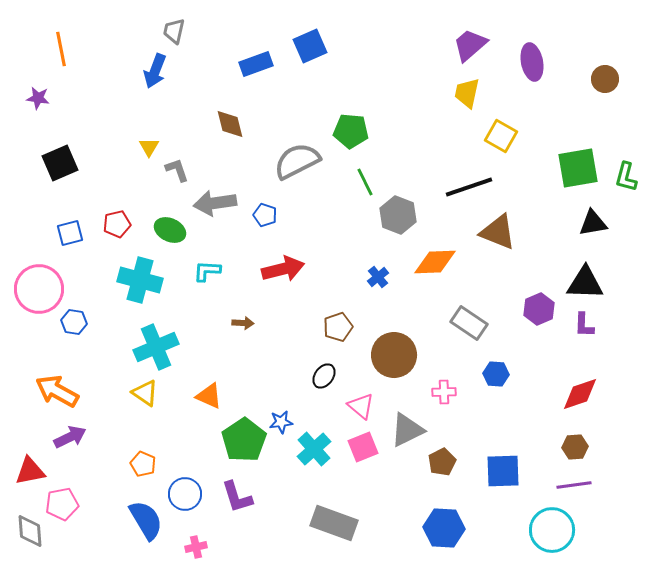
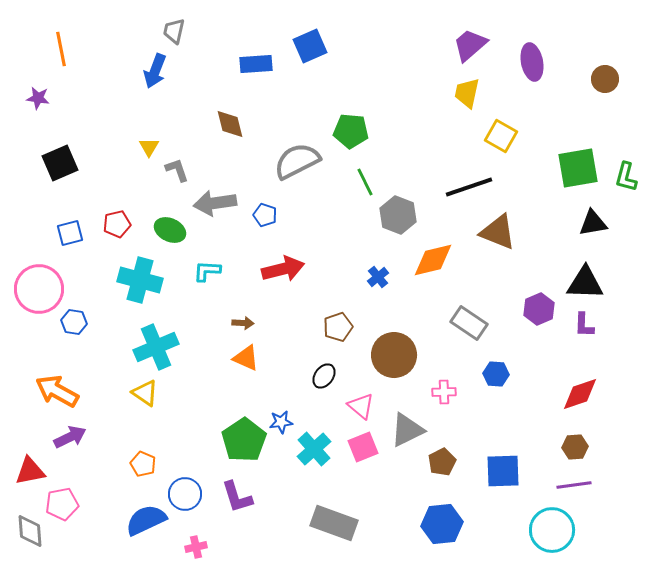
blue rectangle at (256, 64): rotated 16 degrees clockwise
orange diamond at (435, 262): moved 2 px left, 2 px up; rotated 12 degrees counterclockwise
orange triangle at (209, 396): moved 37 px right, 38 px up
blue semicircle at (146, 520): rotated 84 degrees counterclockwise
blue hexagon at (444, 528): moved 2 px left, 4 px up; rotated 9 degrees counterclockwise
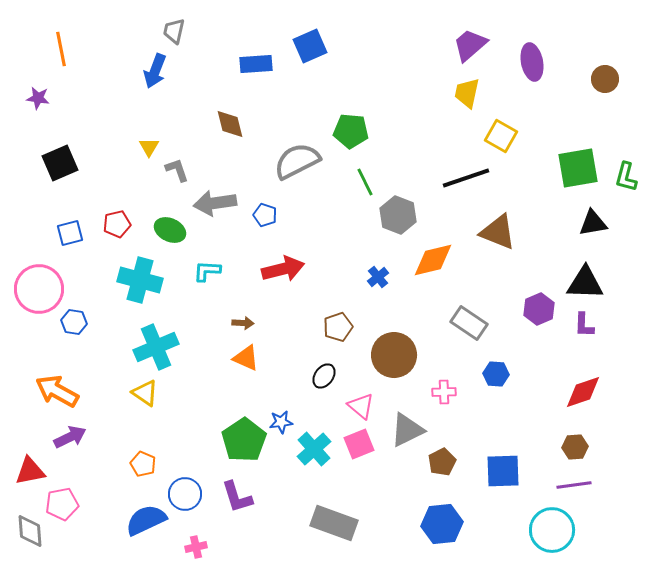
black line at (469, 187): moved 3 px left, 9 px up
red diamond at (580, 394): moved 3 px right, 2 px up
pink square at (363, 447): moved 4 px left, 3 px up
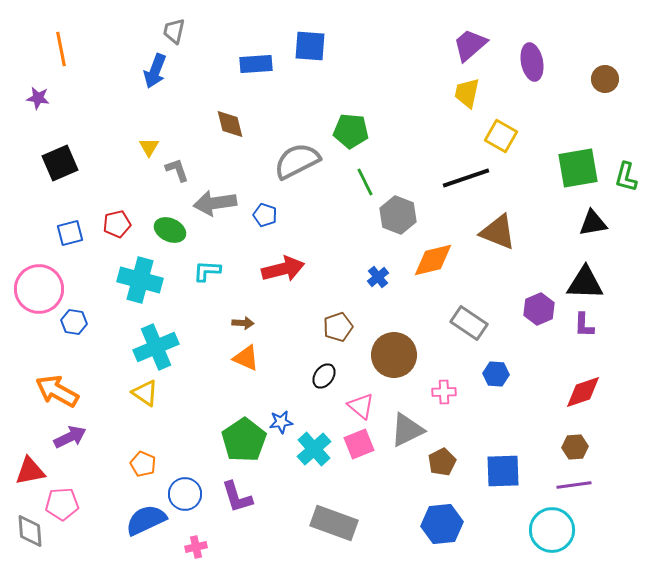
blue square at (310, 46): rotated 28 degrees clockwise
pink pentagon at (62, 504): rotated 8 degrees clockwise
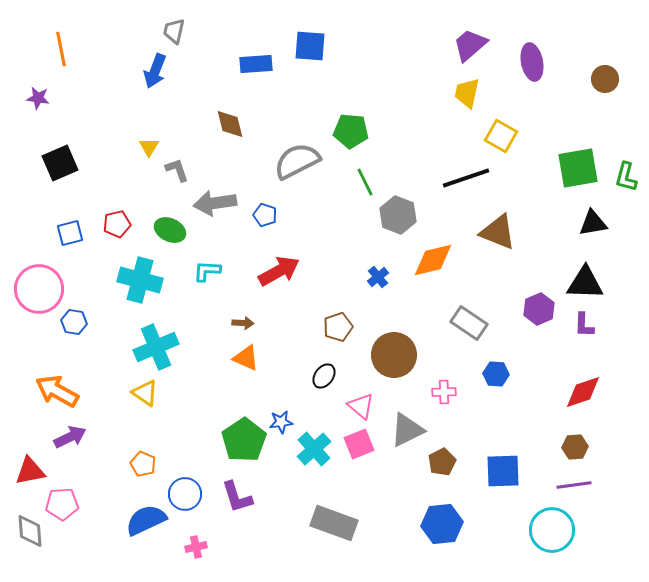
red arrow at (283, 269): moved 4 px left, 2 px down; rotated 15 degrees counterclockwise
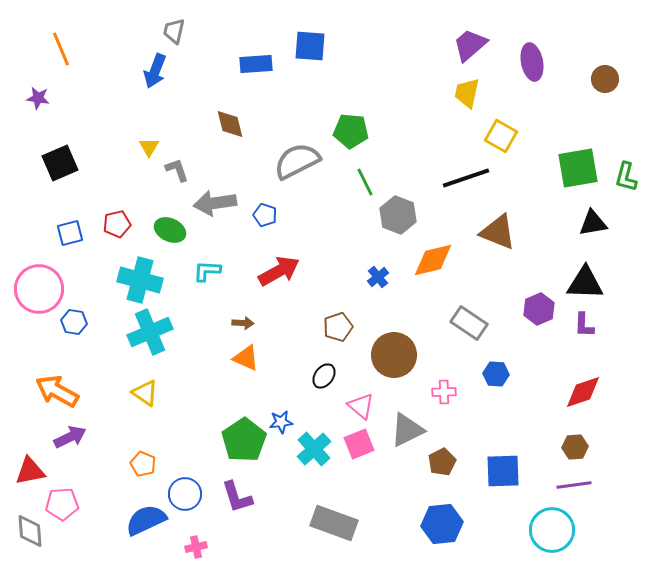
orange line at (61, 49): rotated 12 degrees counterclockwise
cyan cross at (156, 347): moved 6 px left, 15 px up
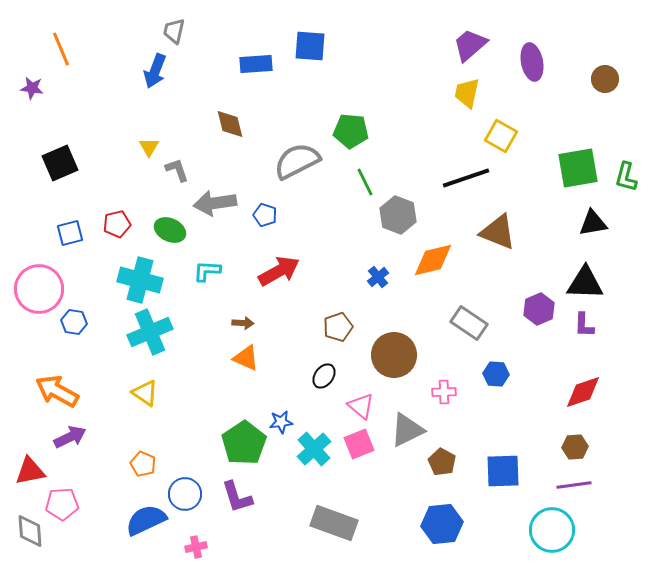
purple star at (38, 98): moved 6 px left, 10 px up
green pentagon at (244, 440): moved 3 px down
brown pentagon at (442, 462): rotated 16 degrees counterclockwise
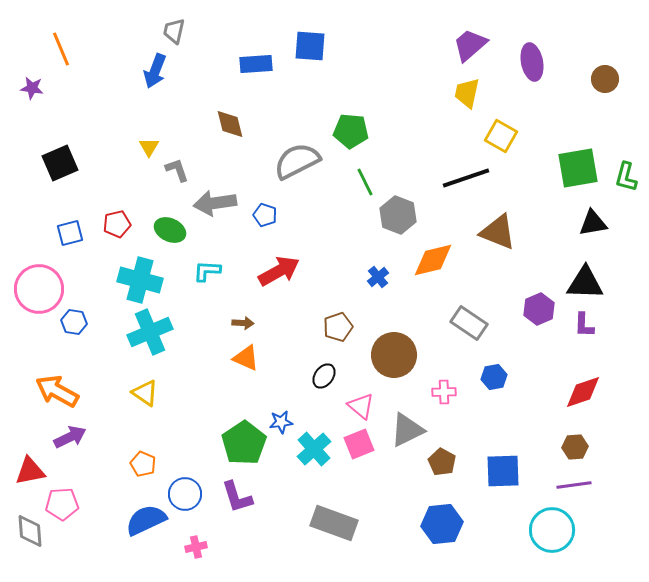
blue hexagon at (496, 374): moved 2 px left, 3 px down; rotated 15 degrees counterclockwise
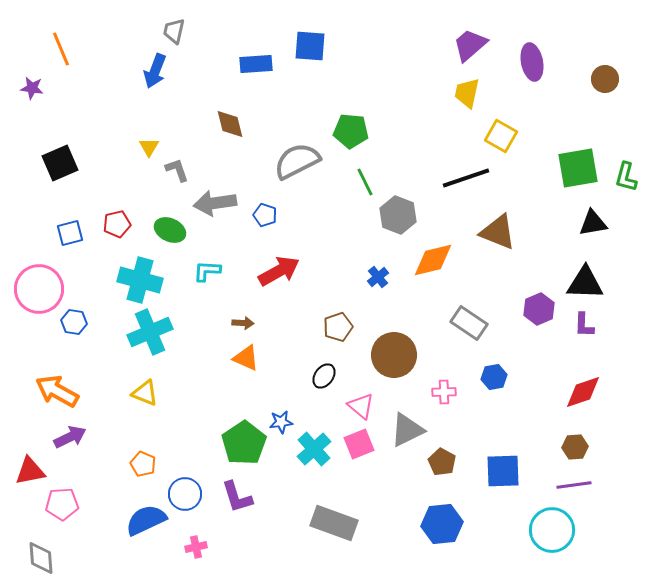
yellow triangle at (145, 393): rotated 12 degrees counterclockwise
gray diamond at (30, 531): moved 11 px right, 27 px down
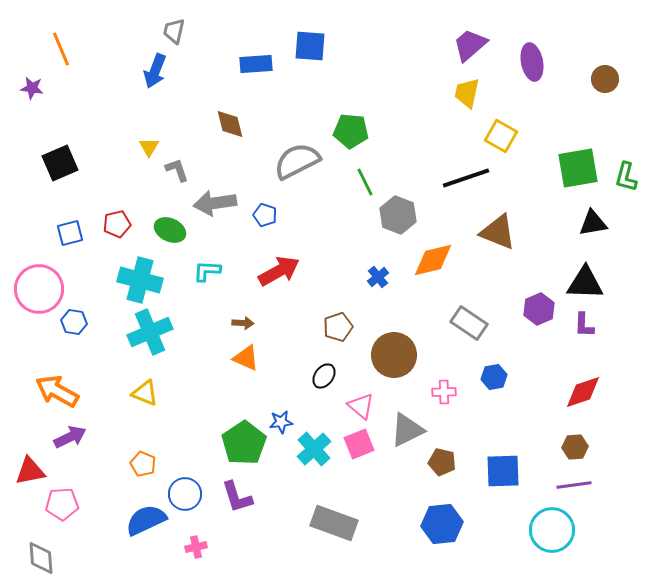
brown pentagon at (442, 462): rotated 16 degrees counterclockwise
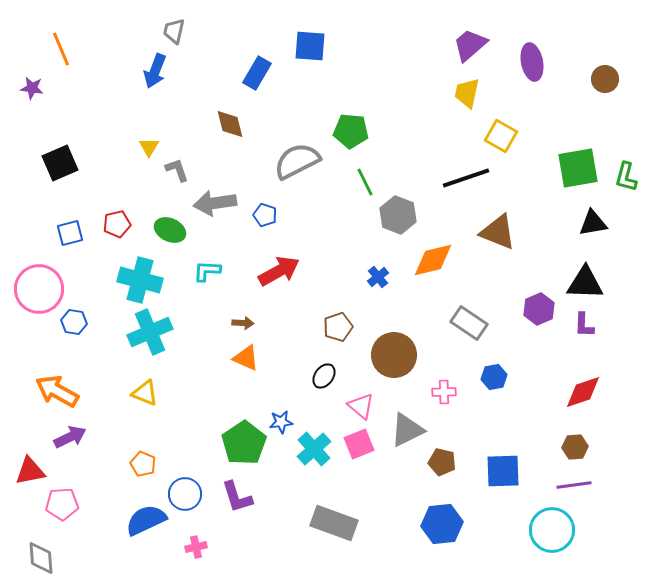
blue rectangle at (256, 64): moved 1 px right, 9 px down; rotated 56 degrees counterclockwise
